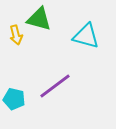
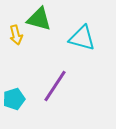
cyan triangle: moved 4 px left, 2 px down
purple line: rotated 20 degrees counterclockwise
cyan pentagon: rotated 30 degrees counterclockwise
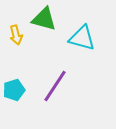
green triangle: moved 5 px right
cyan pentagon: moved 9 px up
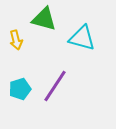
yellow arrow: moved 5 px down
cyan pentagon: moved 6 px right, 1 px up
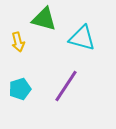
yellow arrow: moved 2 px right, 2 px down
purple line: moved 11 px right
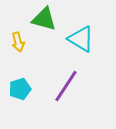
cyan triangle: moved 1 px left, 1 px down; rotated 16 degrees clockwise
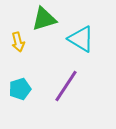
green triangle: rotated 32 degrees counterclockwise
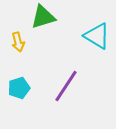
green triangle: moved 1 px left, 2 px up
cyan triangle: moved 16 px right, 3 px up
cyan pentagon: moved 1 px left, 1 px up
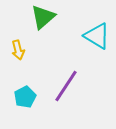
green triangle: rotated 24 degrees counterclockwise
yellow arrow: moved 8 px down
cyan pentagon: moved 6 px right, 9 px down; rotated 10 degrees counterclockwise
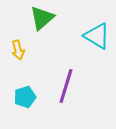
green triangle: moved 1 px left, 1 px down
purple line: rotated 16 degrees counterclockwise
cyan pentagon: rotated 10 degrees clockwise
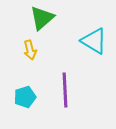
cyan triangle: moved 3 px left, 5 px down
yellow arrow: moved 12 px right
purple line: moved 1 px left, 4 px down; rotated 20 degrees counterclockwise
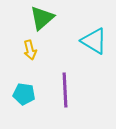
cyan pentagon: moved 1 px left, 3 px up; rotated 25 degrees clockwise
